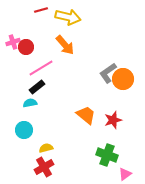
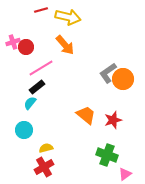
cyan semicircle: rotated 40 degrees counterclockwise
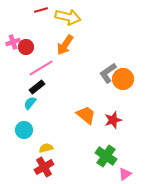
orange arrow: rotated 75 degrees clockwise
green cross: moved 1 px left, 1 px down; rotated 15 degrees clockwise
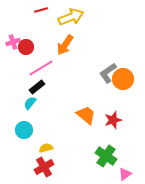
yellow arrow: moved 3 px right; rotated 35 degrees counterclockwise
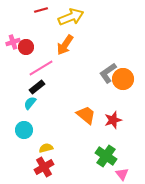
pink triangle: moved 3 px left; rotated 32 degrees counterclockwise
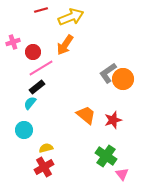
red circle: moved 7 px right, 5 px down
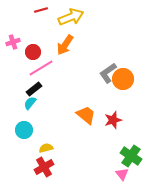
black rectangle: moved 3 px left, 2 px down
green cross: moved 25 px right
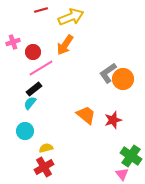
cyan circle: moved 1 px right, 1 px down
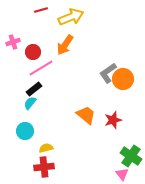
red cross: rotated 24 degrees clockwise
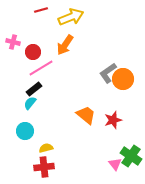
pink cross: rotated 32 degrees clockwise
pink triangle: moved 7 px left, 10 px up
